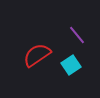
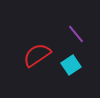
purple line: moved 1 px left, 1 px up
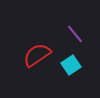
purple line: moved 1 px left
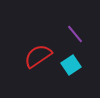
red semicircle: moved 1 px right, 1 px down
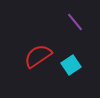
purple line: moved 12 px up
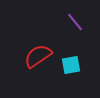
cyan square: rotated 24 degrees clockwise
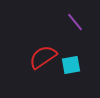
red semicircle: moved 5 px right, 1 px down
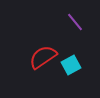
cyan square: rotated 18 degrees counterclockwise
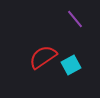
purple line: moved 3 px up
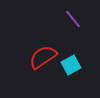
purple line: moved 2 px left
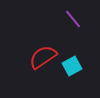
cyan square: moved 1 px right, 1 px down
